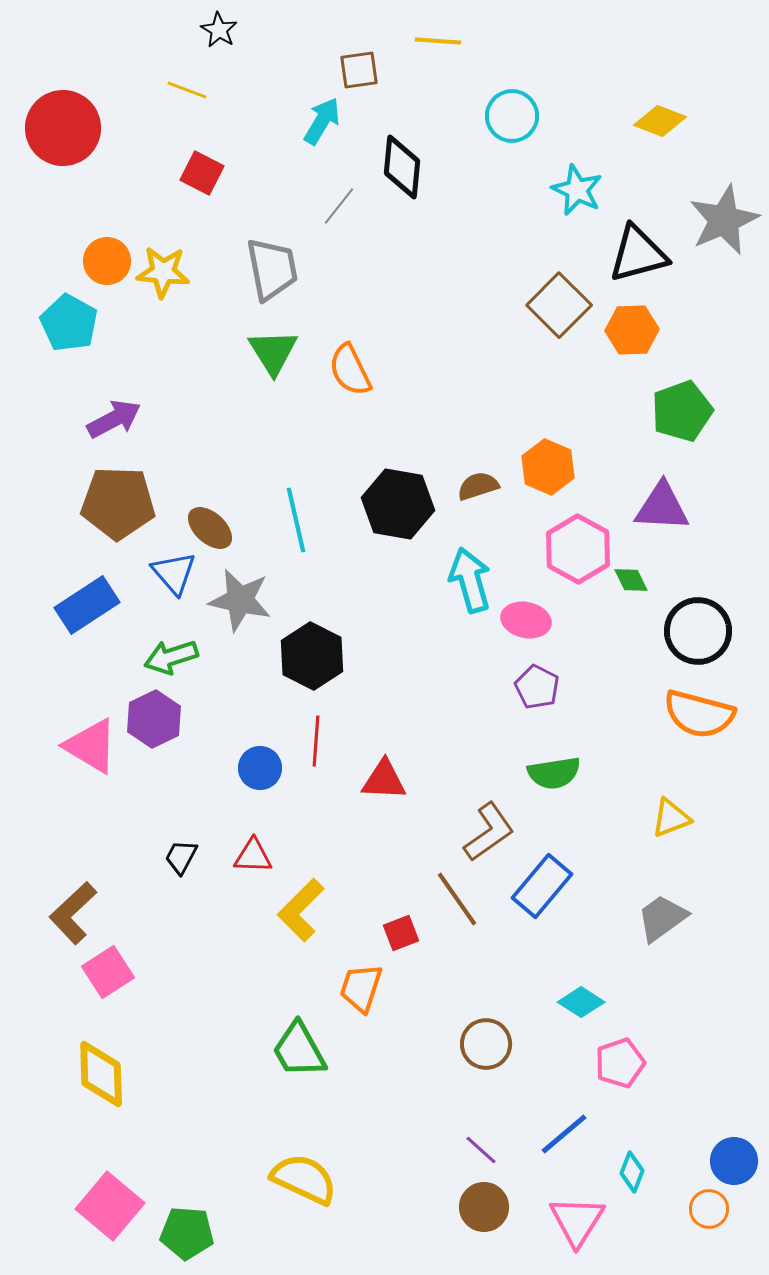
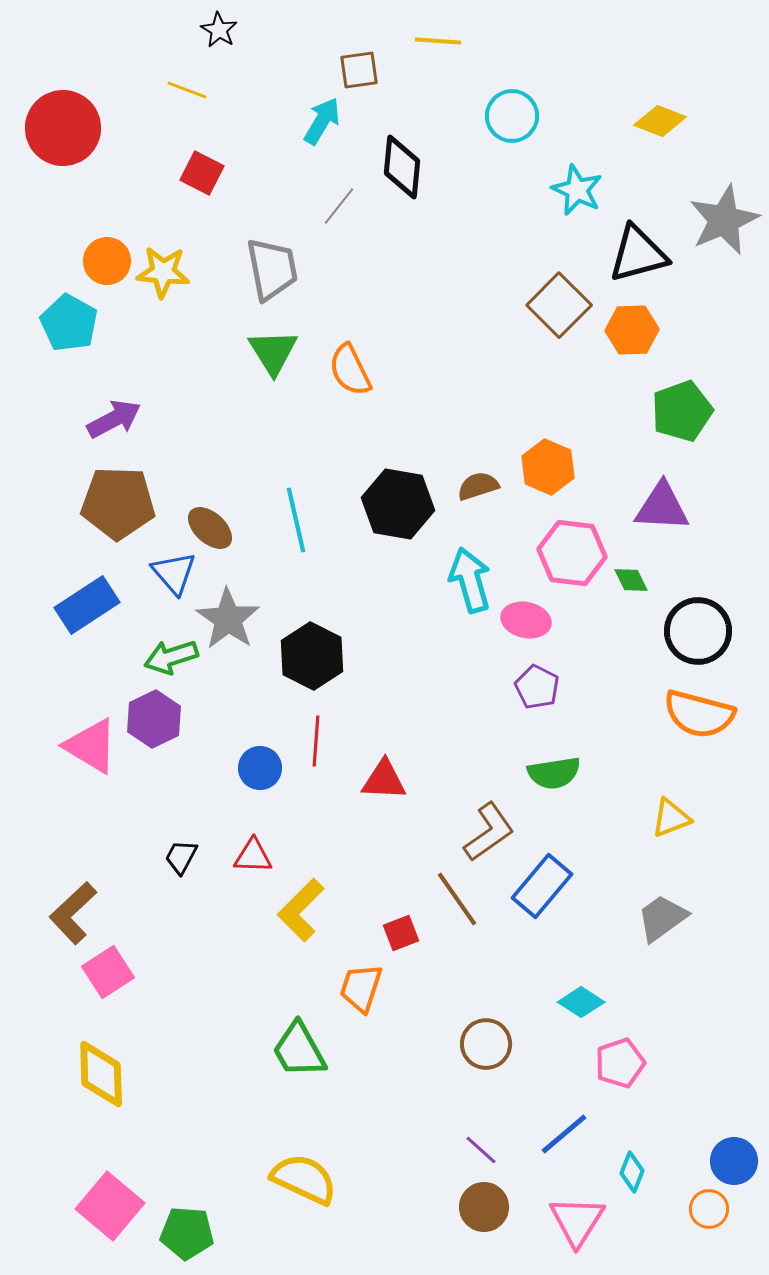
pink hexagon at (578, 549): moved 6 px left, 4 px down; rotated 22 degrees counterclockwise
gray star at (240, 600): moved 12 px left, 19 px down; rotated 22 degrees clockwise
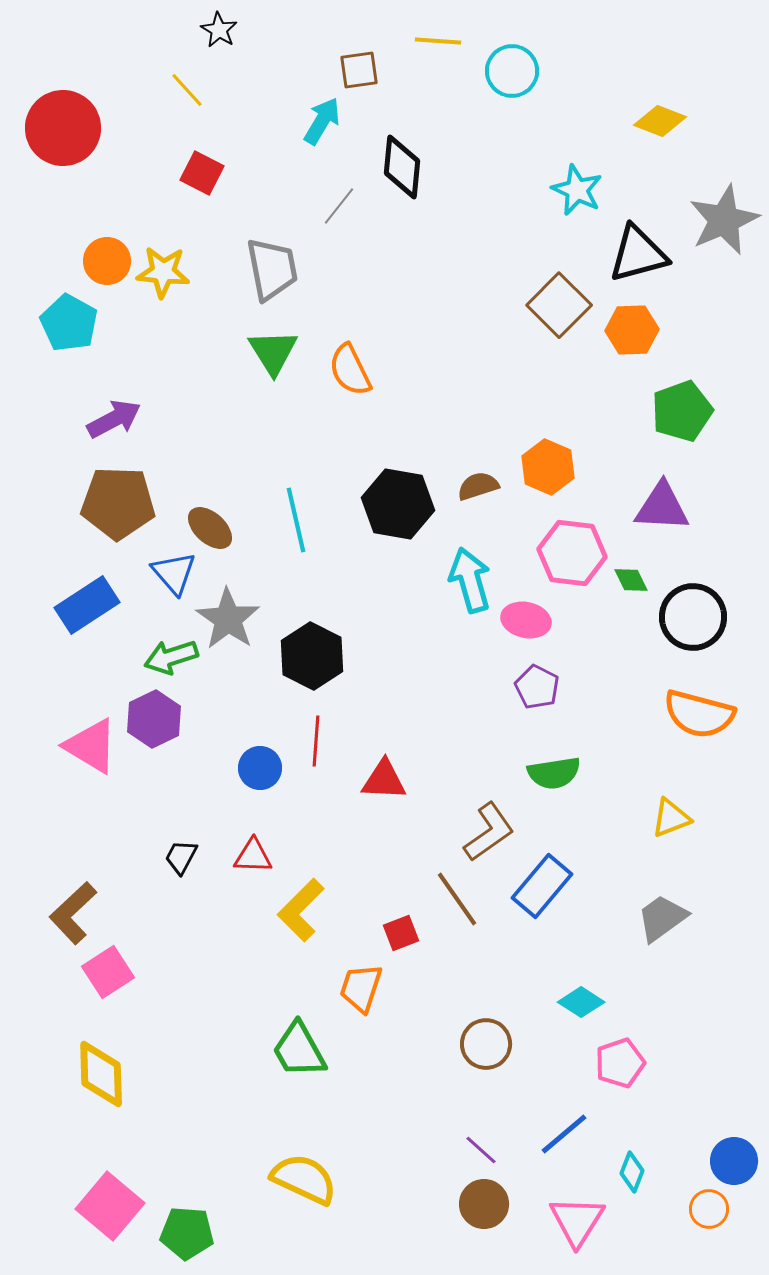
yellow line at (187, 90): rotated 27 degrees clockwise
cyan circle at (512, 116): moved 45 px up
black circle at (698, 631): moved 5 px left, 14 px up
brown circle at (484, 1207): moved 3 px up
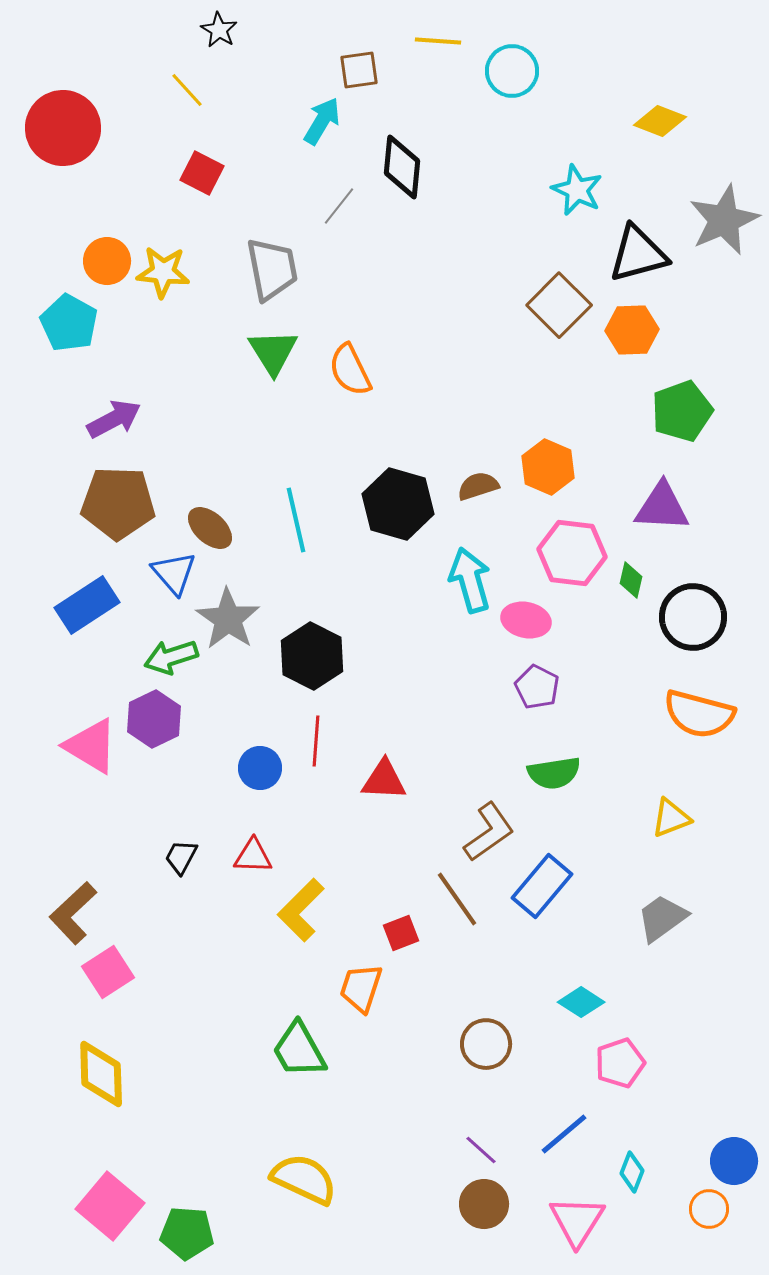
black hexagon at (398, 504): rotated 6 degrees clockwise
green diamond at (631, 580): rotated 39 degrees clockwise
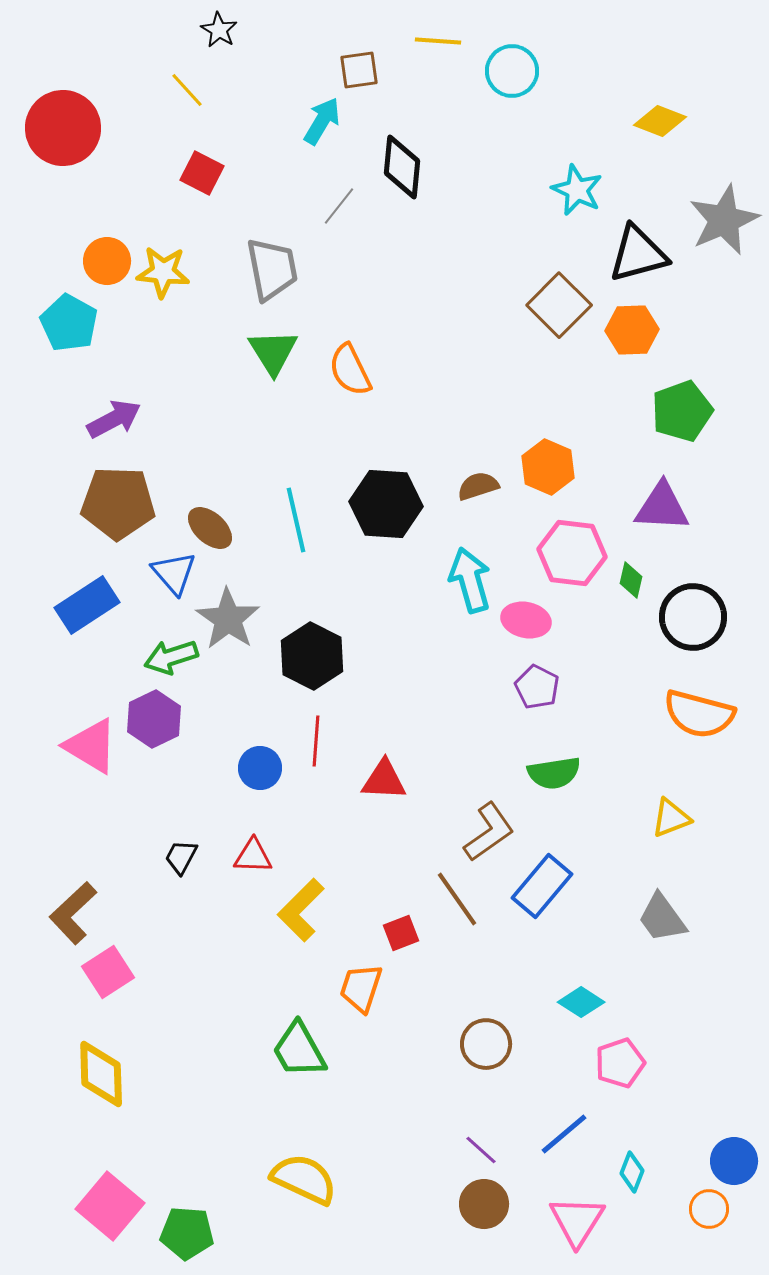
black hexagon at (398, 504): moved 12 px left; rotated 12 degrees counterclockwise
gray trapezoid at (662, 918): rotated 90 degrees counterclockwise
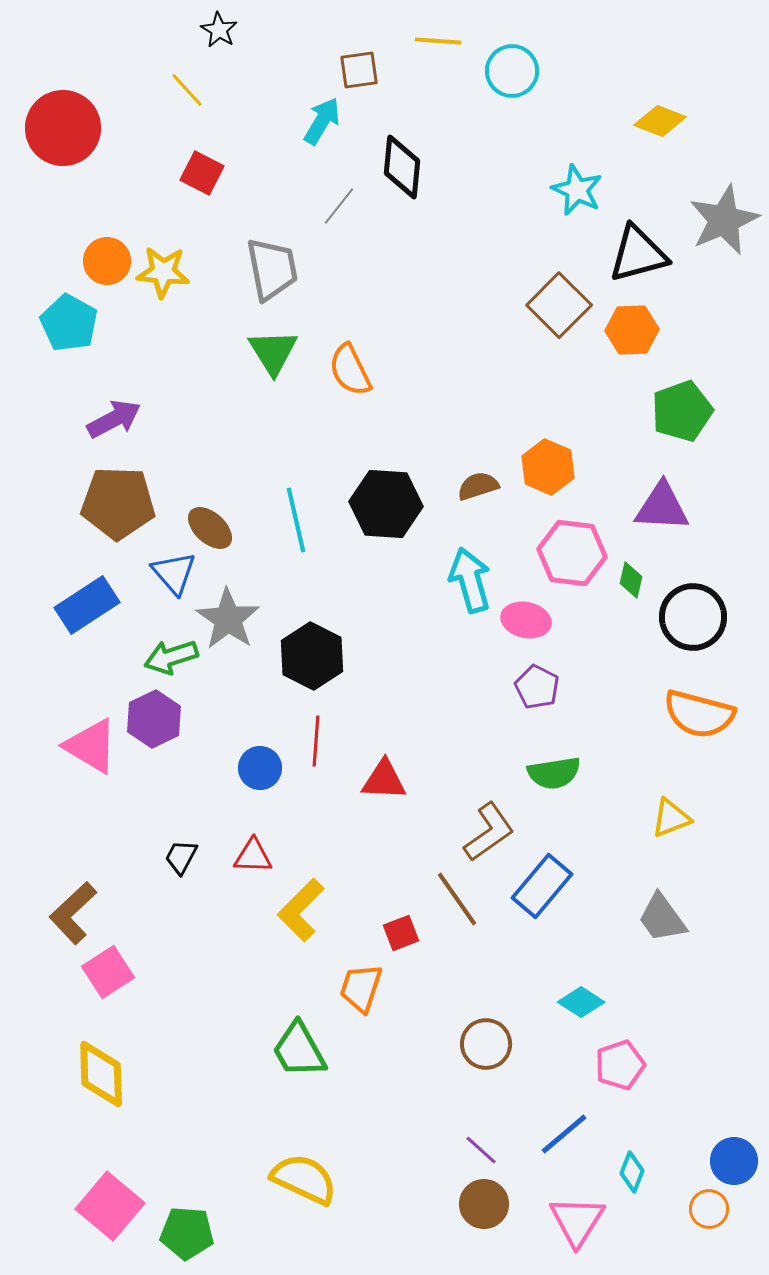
pink pentagon at (620, 1063): moved 2 px down
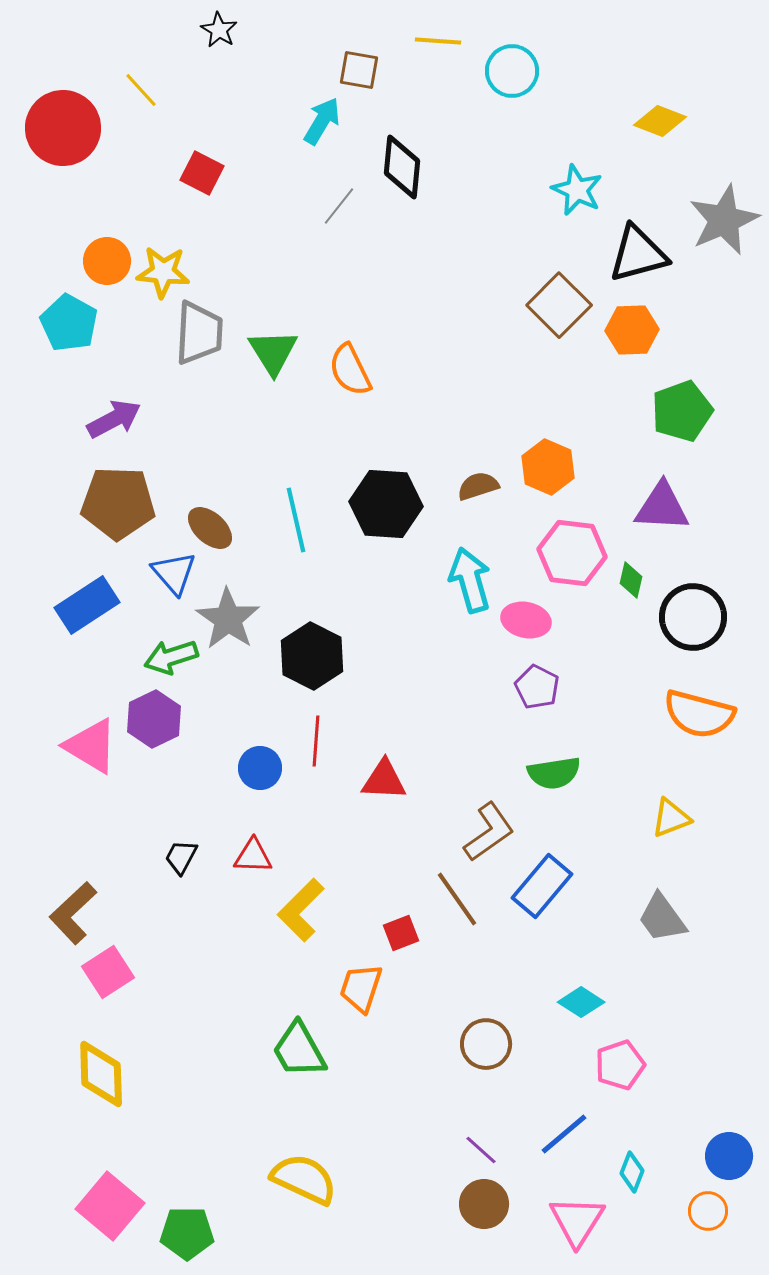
brown square at (359, 70): rotated 18 degrees clockwise
yellow line at (187, 90): moved 46 px left
gray trapezoid at (272, 269): moved 73 px left, 64 px down; rotated 14 degrees clockwise
blue circle at (734, 1161): moved 5 px left, 5 px up
orange circle at (709, 1209): moved 1 px left, 2 px down
green pentagon at (187, 1233): rotated 4 degrees counterclockwise
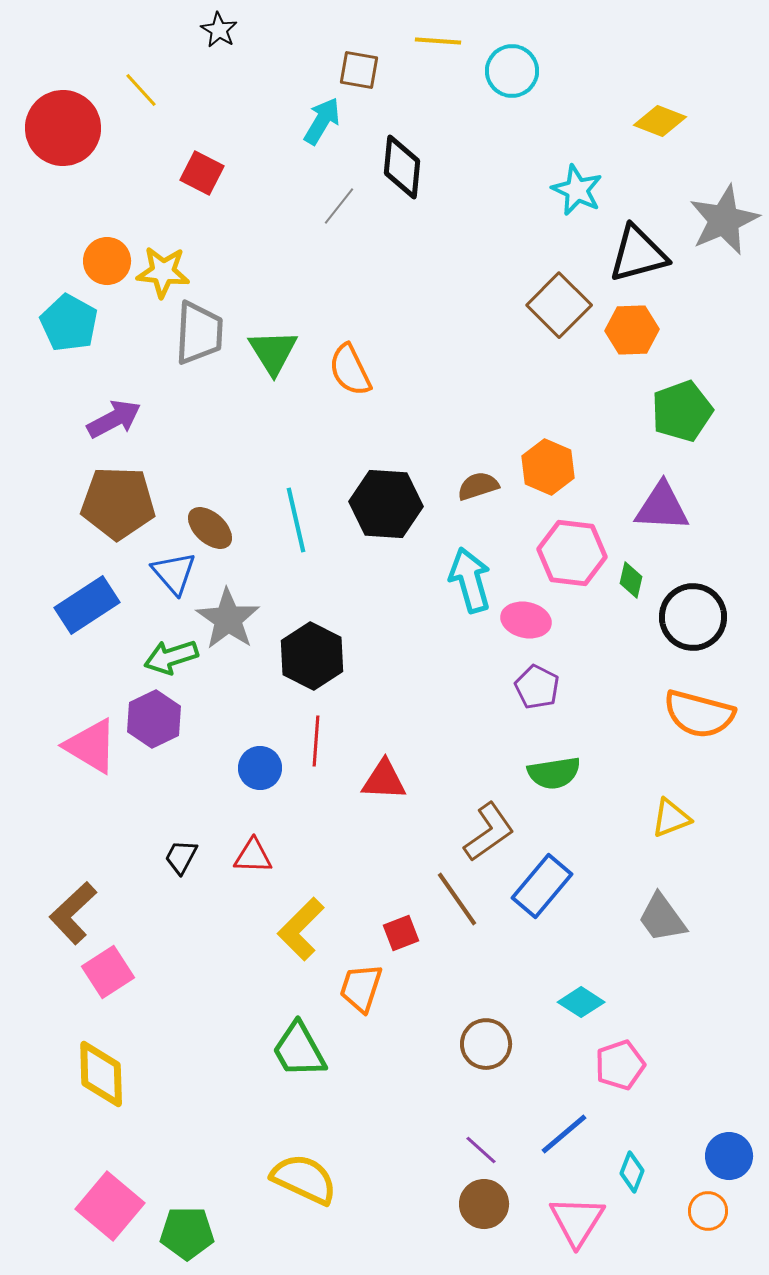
yellow L-shape at (301, 910): moved 19 px down
